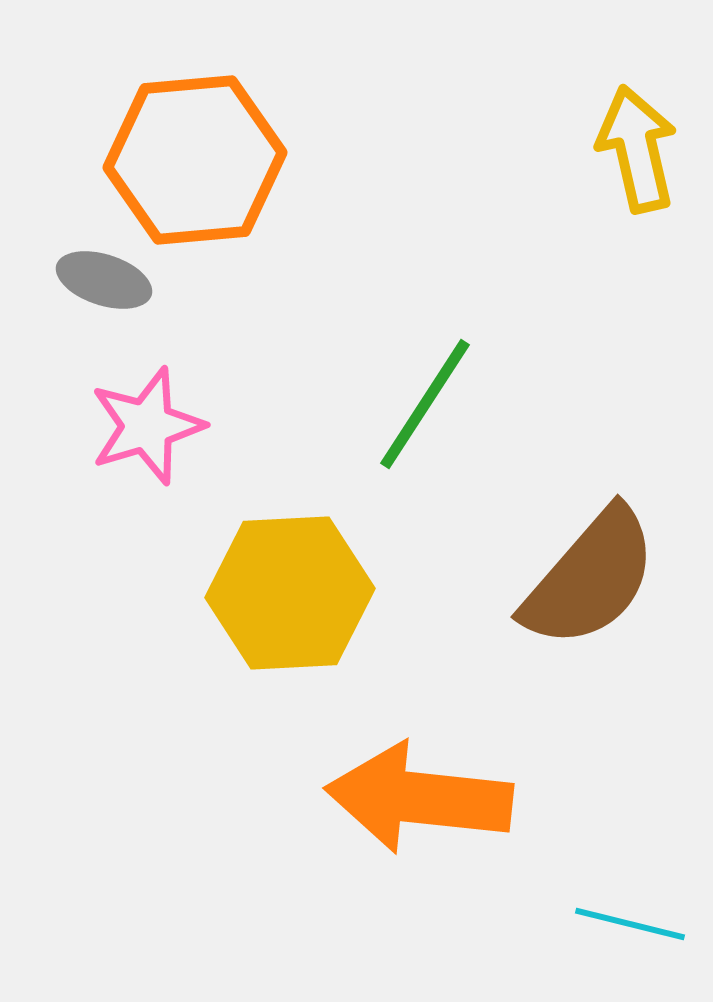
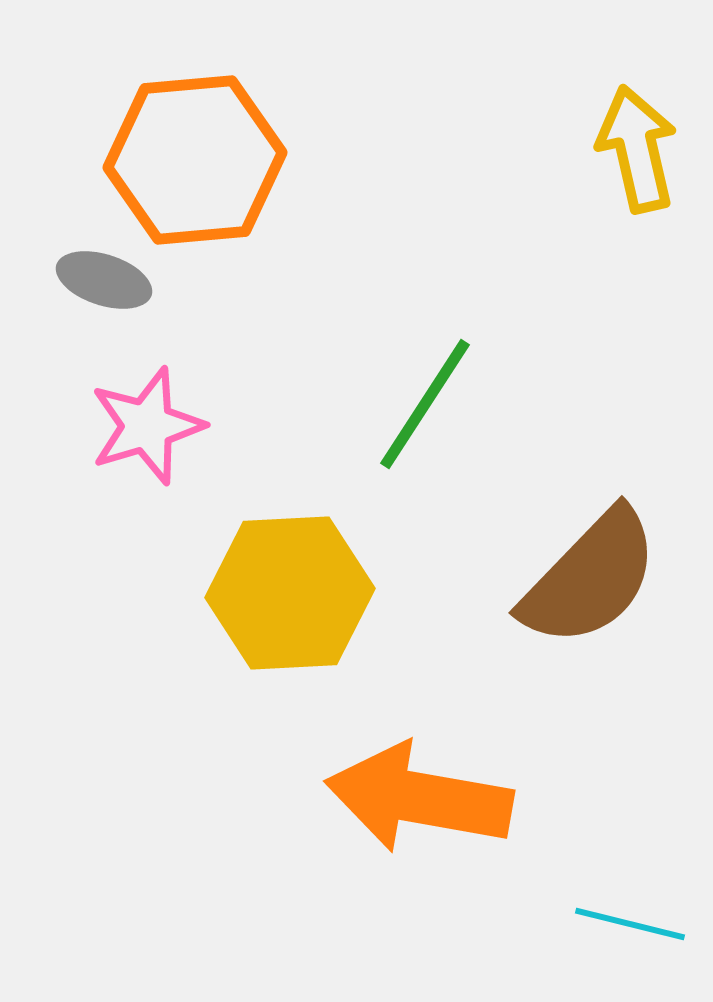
brown semicircle: rotated 3 degrees clockwise
orange arrow: rotated 4 degrees clockwise
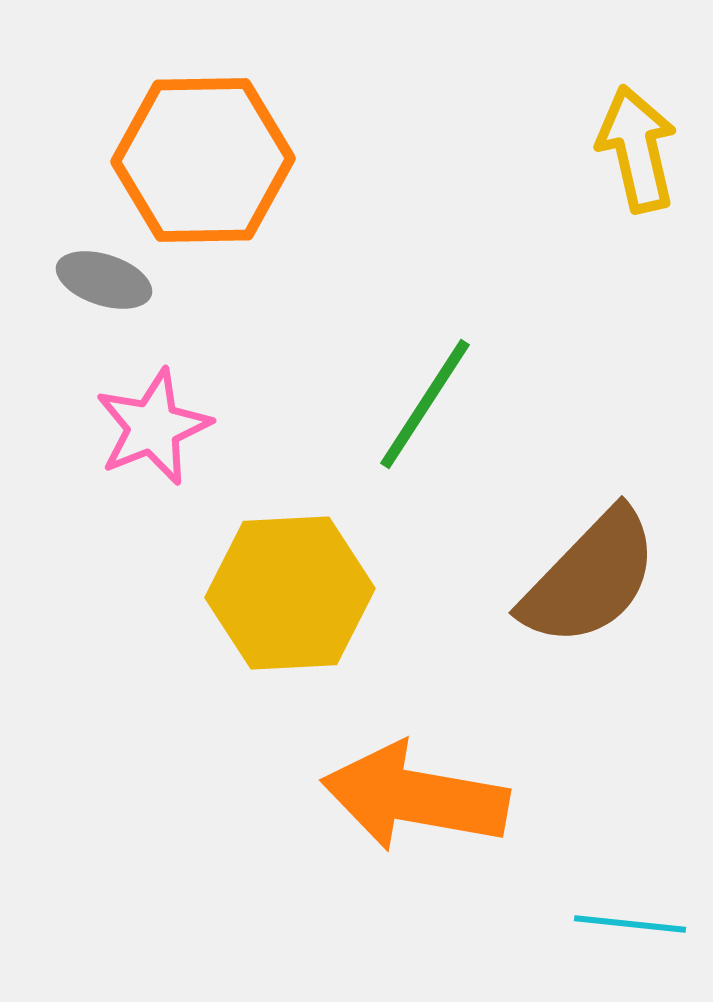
orange hexagon: moved 8 px right; rotated 4 degrees clockwise
pink star: moved 6 px right, 1 px down; rotated 5 degrees counterclockwise
orange arrow: moved 4 px left, 1 px up
cyan line: rotated 8 degrees counterclockwise
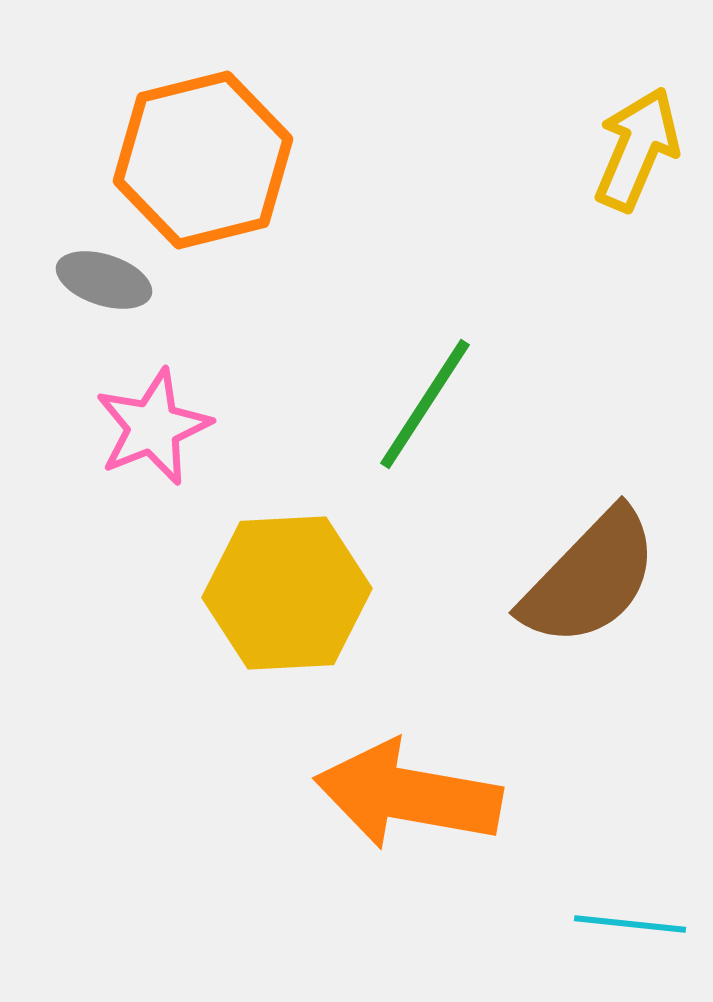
yellow arrow: rotated 36 degrees clockwise
orange hexagon: rotated 13 degrees counterclockwise
yellow hexagon: moved 3 px left
orange arrow: moved 7 px left, 2 px up
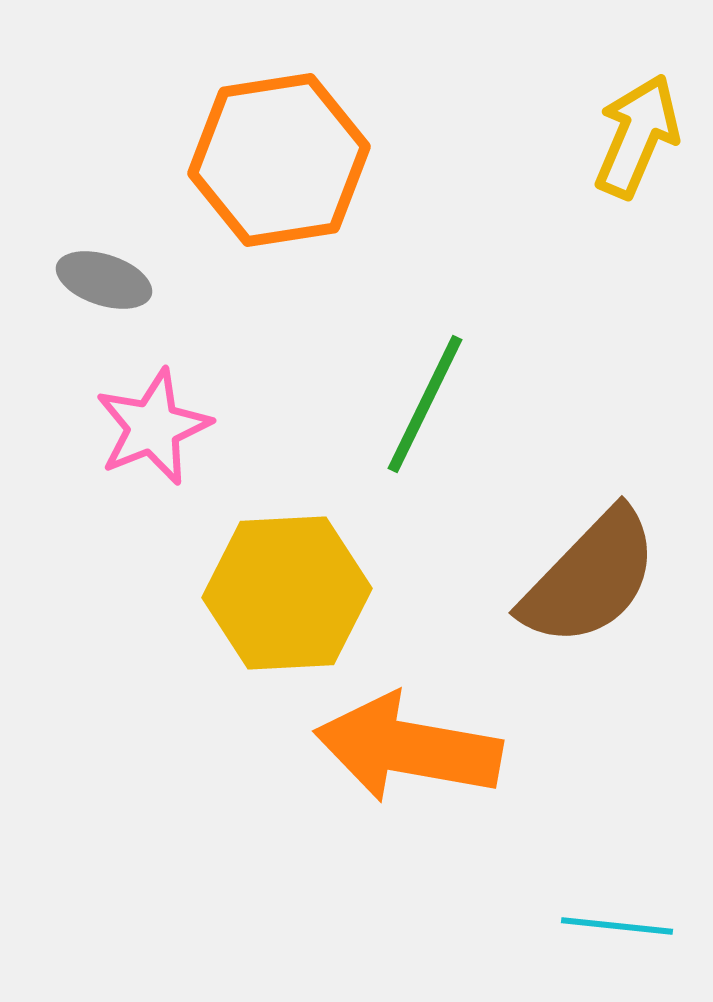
yellow arrow: moved 13 px up
orange hexagon: moved 76 px right; rotated 5 degrees clockwise
green line: rotated 7 degrees counterclockwise
orange arrow: moved 47 px up
cyan line: moved 13 px left, 2 px down
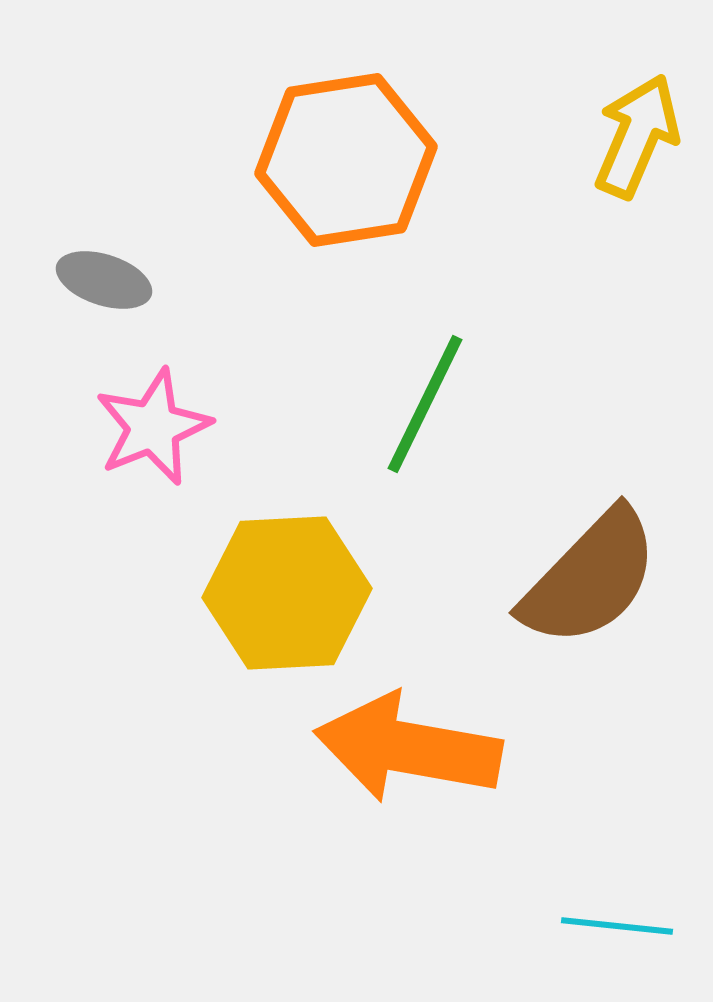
orange hexagon: moved 67 px right
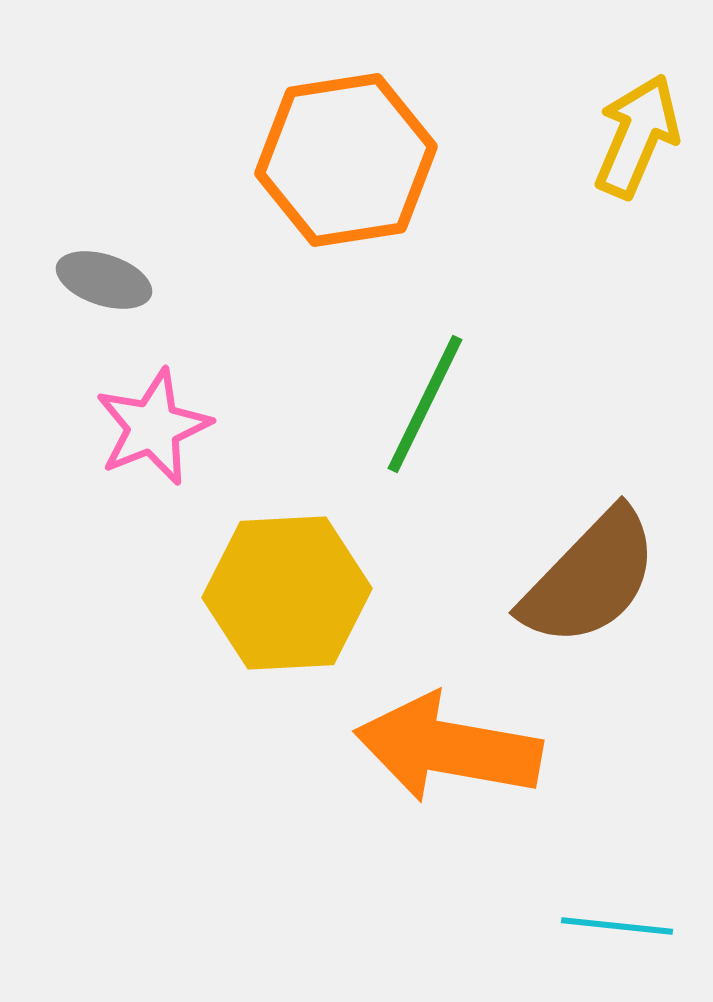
orange arrow: moved 40 px right
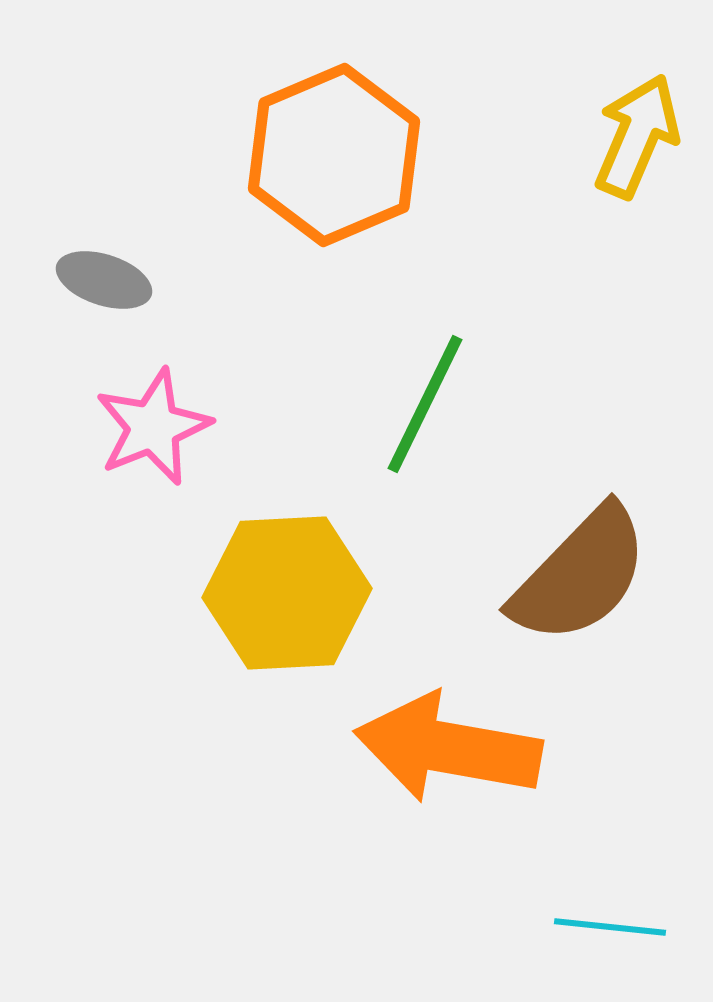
orange hexagon: moved 12 px left, 5 px up; rotated 14 degrees counterclockwise
brown semicircle: moved 10 px left, 3 px up
cyan line: moved 7 px left, 1 px down
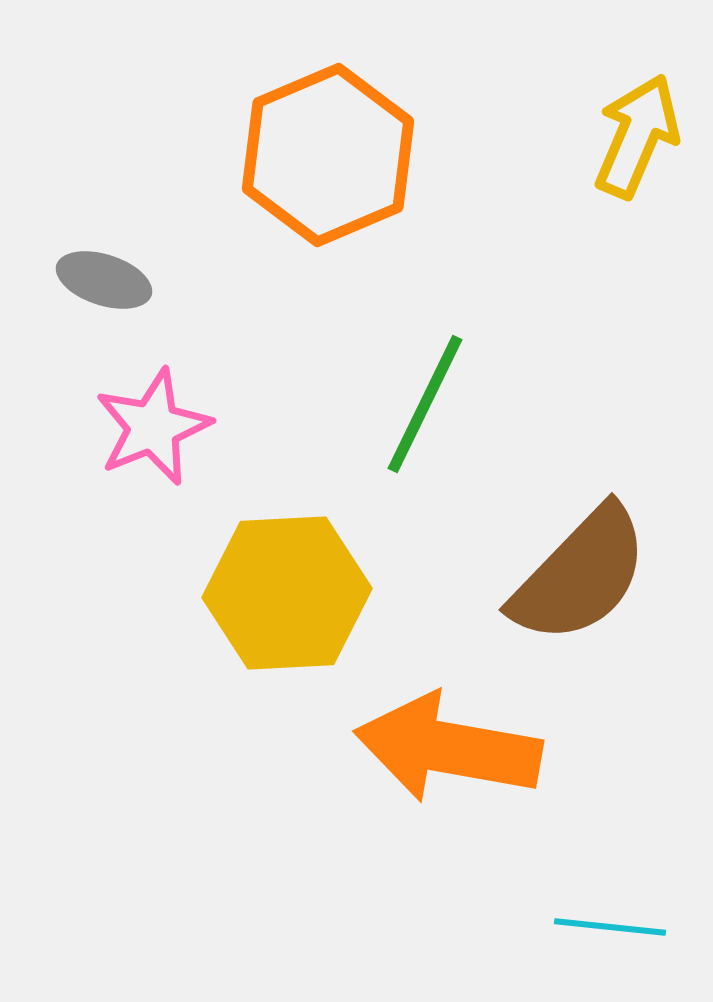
orange hexagon: moved 6 px left
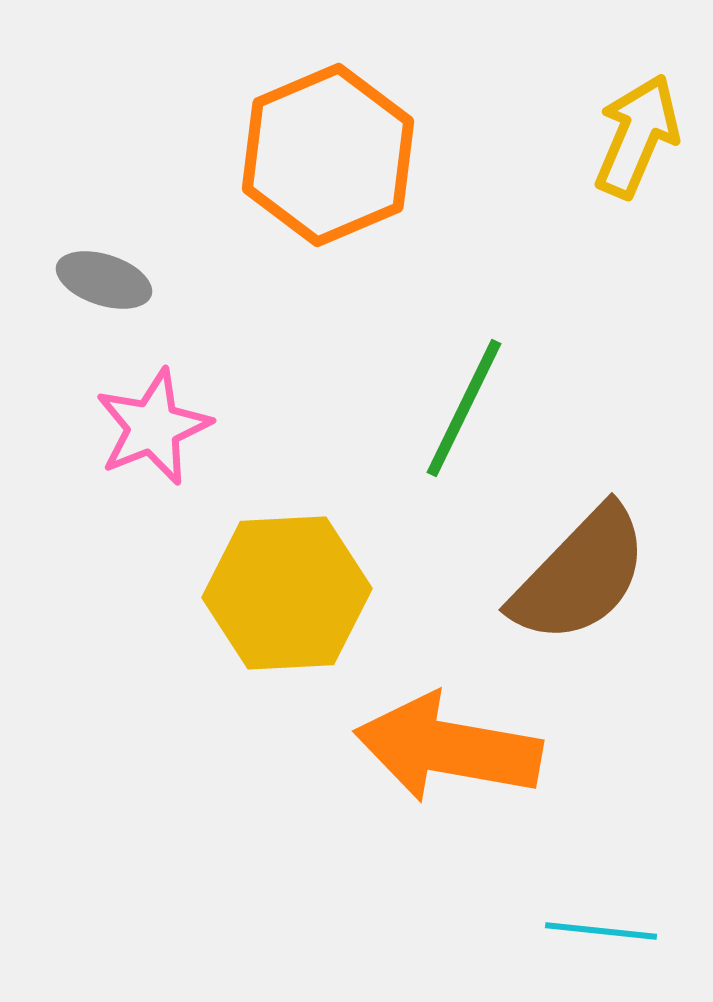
green line: moved 39 px right, 4 px down
cyan line: moved 9 px left, 4 px down
